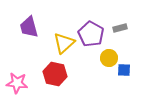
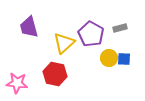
blue square: moved 11 px up
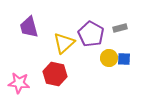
pink star: moved 2 px right
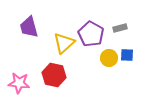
blue square: moved 3 px right, 4 px up
red hexagon: moved 1 px left, 1 px down
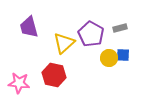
blue square: moved 4 px left
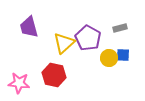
purple pentagon: moved 3 px left, 4 px down
